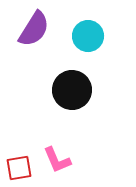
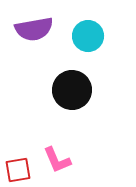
purple semicircle: rotated 48 degrees clockwise
red square: moved 1 px left, 2 px down
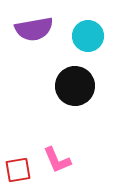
black circle: moved 3 px right, 4 px up
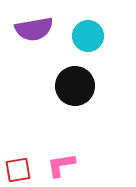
pink L-shape: moved 4 px right, 5 px down; rotated 104 degrees clockwise
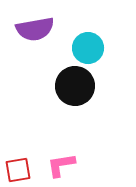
purple semicircle: moved 1 px right
cyan circle: moved 12 px down
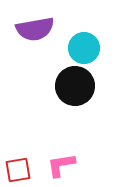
cyan circle: moved 4 px left
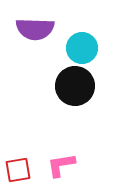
purple semicircle: rotated 12 degrees clockwise
cyan circle: moved 2 px left
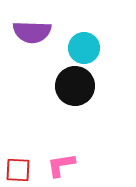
purple semicircle: moved 3 px left, 3 px down
cyan circle: moved 2 px right
red square: rotated 12 degrees clockwise
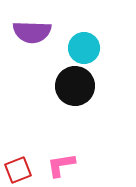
red square: rotated 24 degrees counterclockwise
